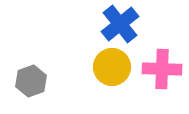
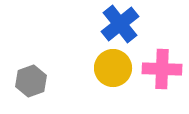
yellow circle: moved 1 px right, 1 px down
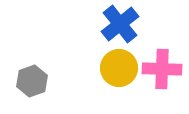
yellow circle: moved 6 px right
gray hexagon: moved 1 px right
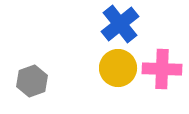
yellow circle: moved 1 px left
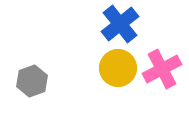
pink cross: rotated 30 degrees counterclockwise
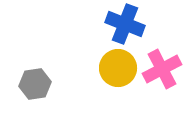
blue cross: moved 5 px right; rotated 30 degrees counterclockwise
gray hexagon: moved 3 px right, 3 px down; rotated 12 degrees clockwise
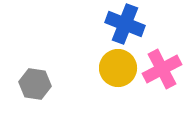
gray hexagon: rotated 16 degrees clockwise
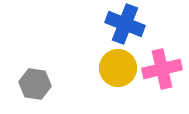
pink cross: rotated 15 degrees clockwise
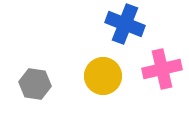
yellow circle: moved 15 px left, 8 px down
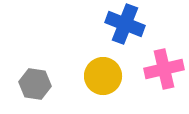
pink cross: moved 2 px right
